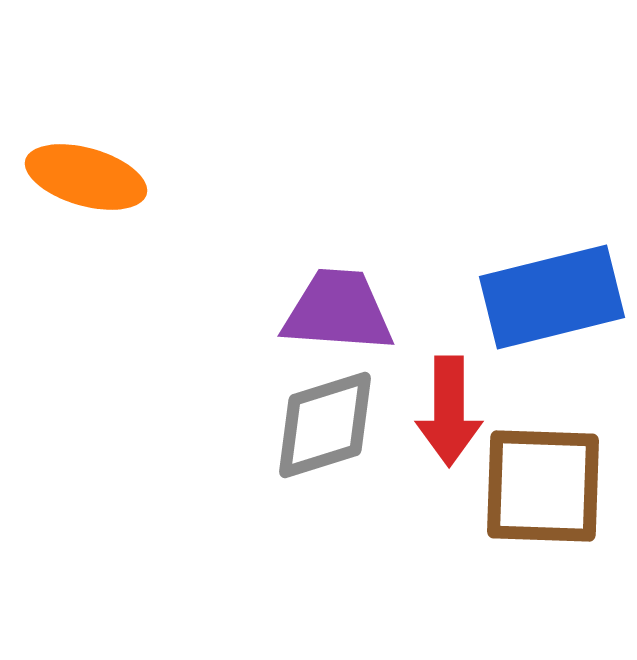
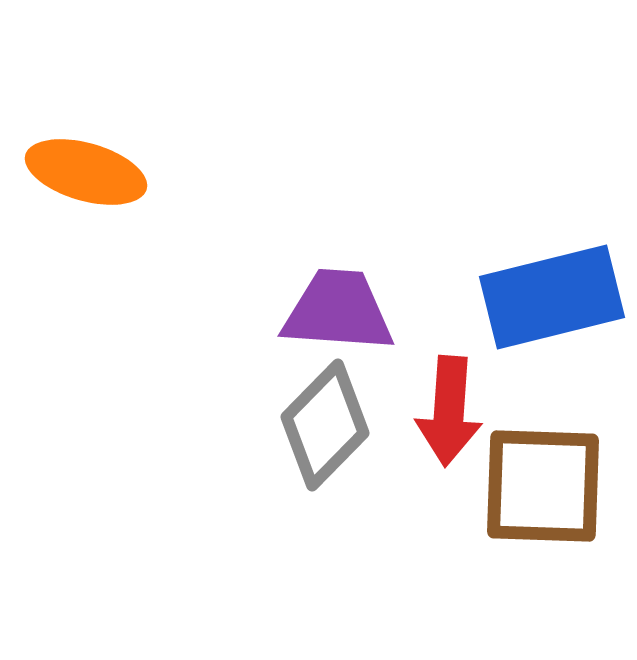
orange ellipse: moved 5 px up
red arrow: rotated 4 degrees clockwise
gray diamond: rotated 28 degrees counterclockwise
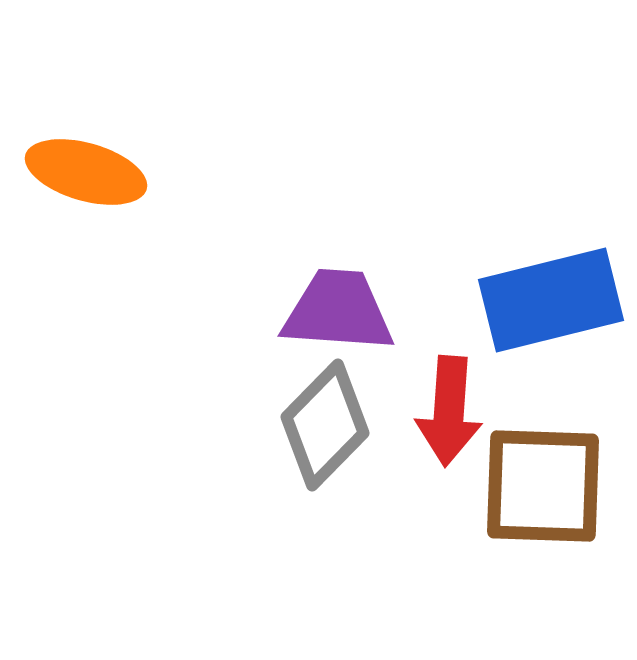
blue rectangle: moved 1 px left, 3 px down
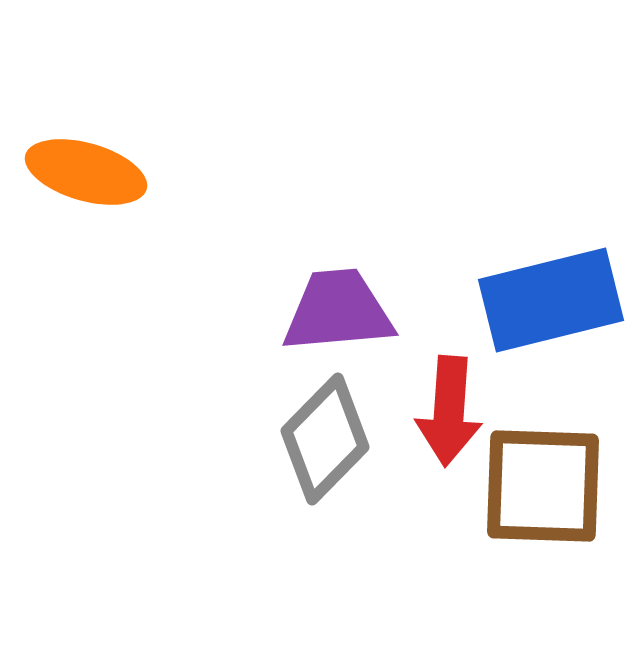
purple trapezoid: rotated 9 degrees counterclockwise
gray diamond: moved 14 px down
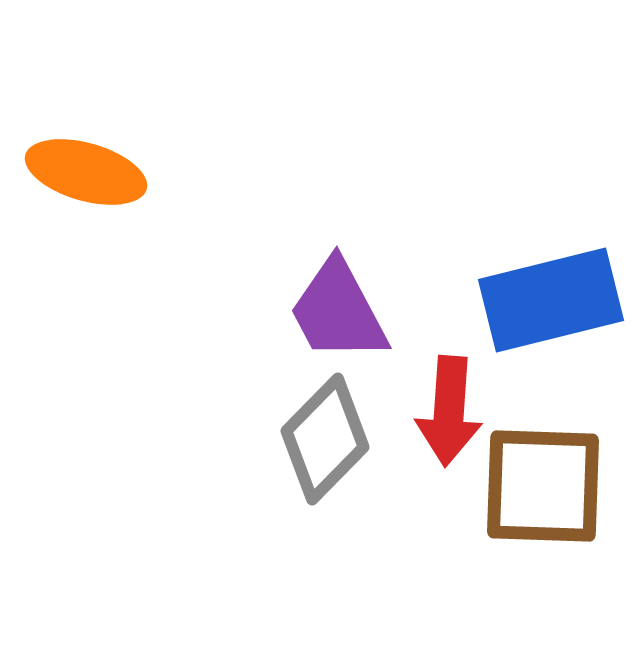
purple trapezoid: rotated 113 degrees counterclockwise
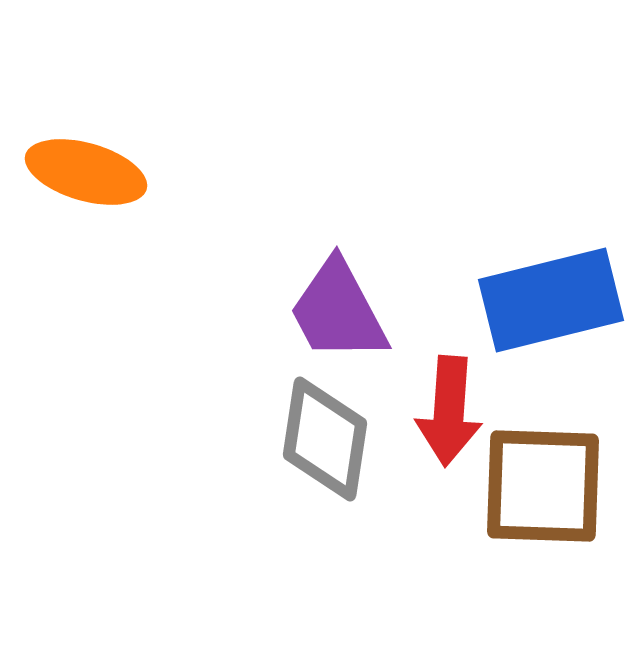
gray diamond: rotated 36 degrees counterclockwise
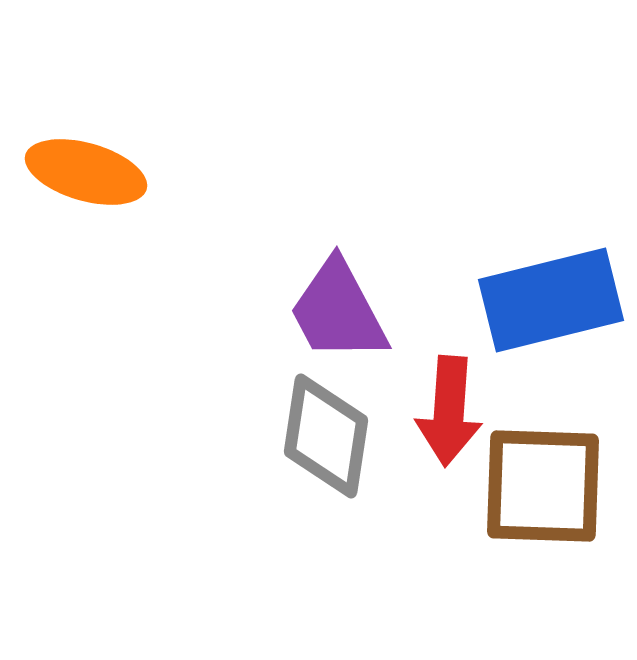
gray diamond: moved 1 px right, 3 px up
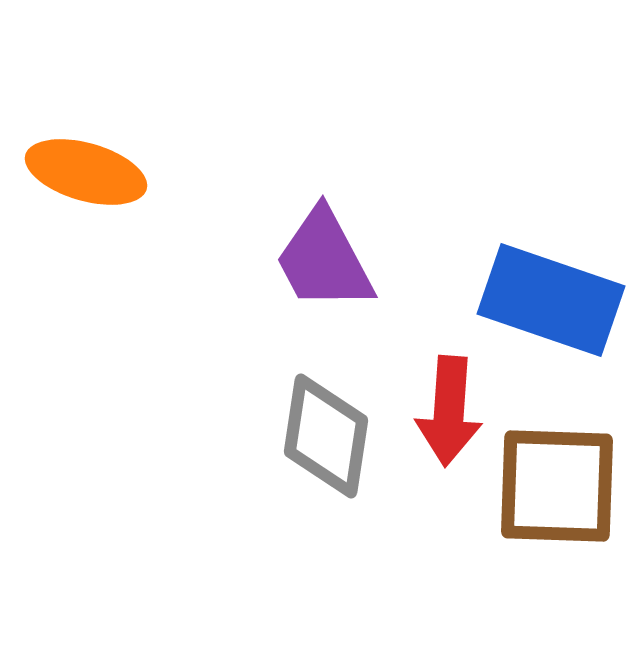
blue rectangle: rotated 33 degrees clockwise
purple trapezoid: moved 14 px left, 51 px up
brown square: moved 14 px right
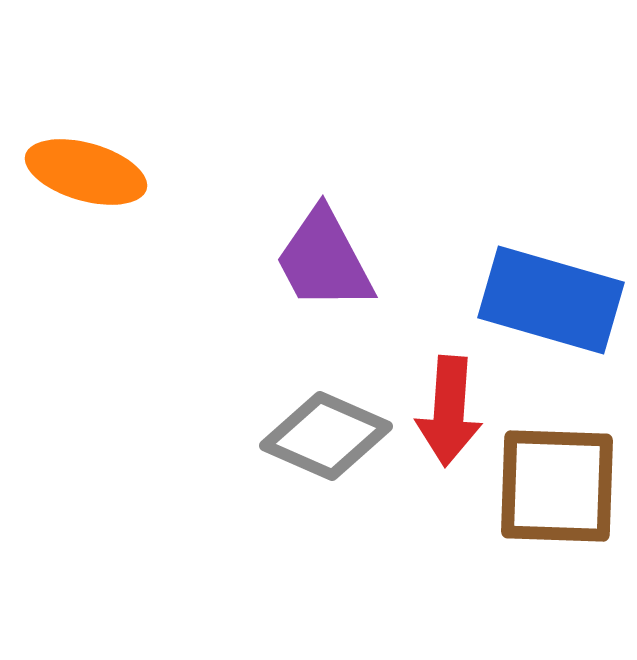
blue rectangle: rotated 3 degrees counterclockwise
gray diamond: rotated 75 degrees counterclockwise
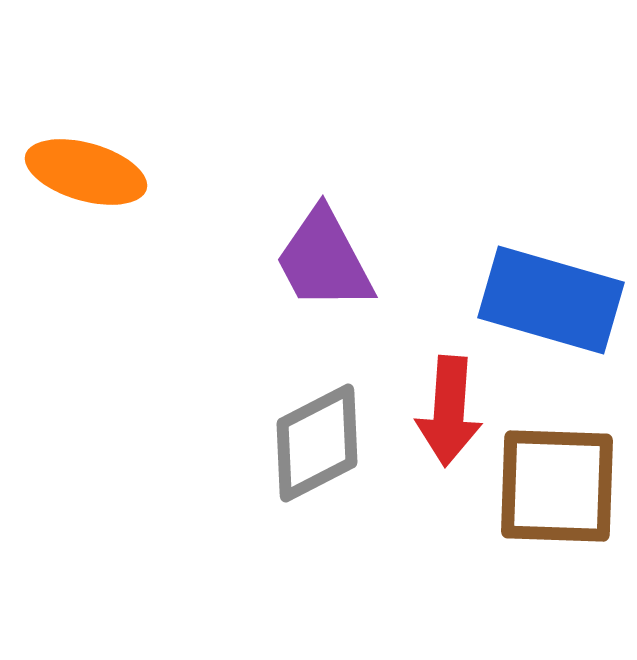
gray diamond: moved 9 px left, 7 px down; rotated 51 degrees counterclockwise
